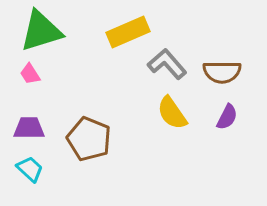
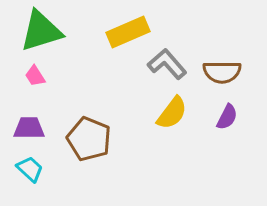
pink trapezoid: moved 5 px right, 2 px down
yellow semicircle: rotated 108 degrees counterclockwise
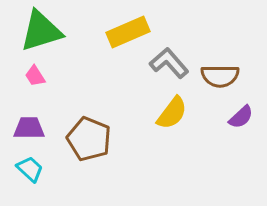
gray L-shape: moved 2 px right, 1 px up
brown semicircle: moved 2 px left, 4 px down
purple semicircle: moved 14 px right; rotated 20 degrees clockwise
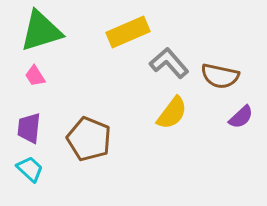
brown semicircle: rotated 12 degrees clockwise
purple trapezoid: rotated 84 degrees counterclockwise
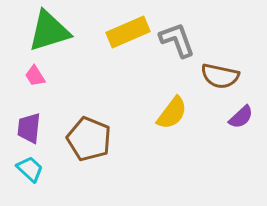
green triangle: moved 8 px right
gray L-shape: moved 8 px right, 23 px up; rotated 21 degrees clockwise
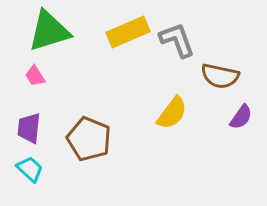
purple semicircle: rotated 12 degrees counterclockwise
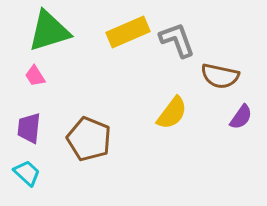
cyan trapezoid: moved 3 px left, 4 px down
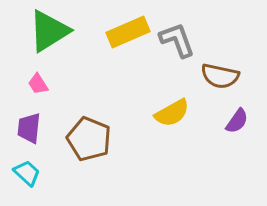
green triangle: rotated 15 degrees counterclockwise
pink trapezoid: moved 3 px right, 8 px down
yellow semicircle: rotated 24 degrees clockwise
purple semicircle: moved 4 px left, 4 px down
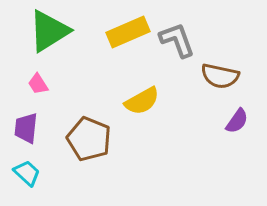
yellow semicircle: moved 30 px left, 12 px up
purple trapezoid: moved 3 px left
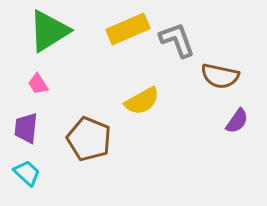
yellow rectangle: moved 3 px up
